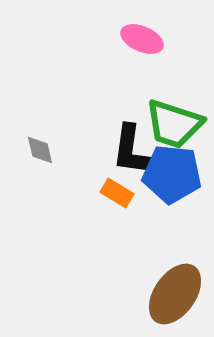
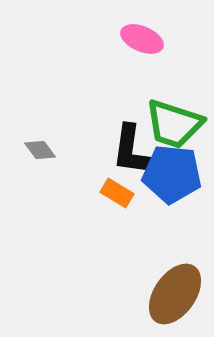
gray diamond: rotated 24 degrees counterclockwise
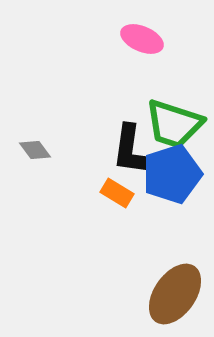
gray diamond: moved 5 px left
blue pentagon: rotated 24 degrees counterclockwise
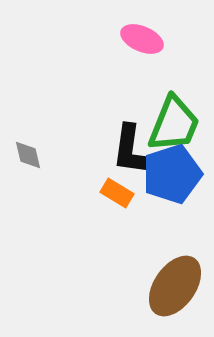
green trapezoid: rotated 86 degrees counterclockwise
gray diamond: moved 7 px left, 5 px down; rotated 24 degrees clockwise
brown ellipse: moved 8 px up
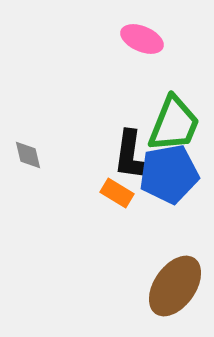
black L-shape: moved 1 px right, 6 px down
blue pentagon: moved 3 px left; rotated 8 degrees clockwise
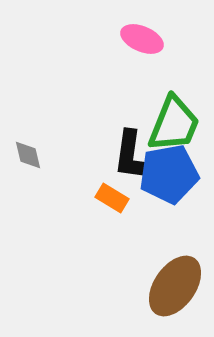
orange rectangle: moved 5 px left, 5 px down
